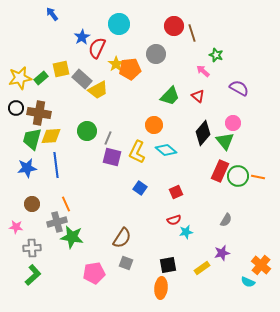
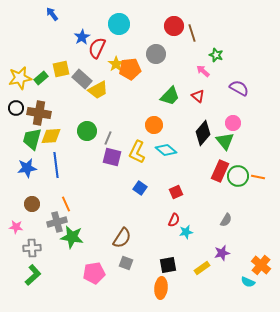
red semicircle at (174, 220): rotated 48 degrees counterclockwise
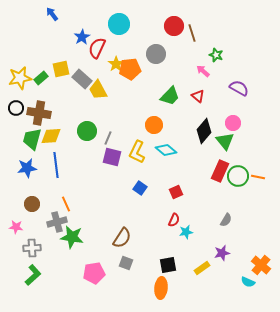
yellow trapezoid at (98, 90): rotated 90 degrees clockwise
black diamond at (203, 133): moved 1 px right, 2 px up
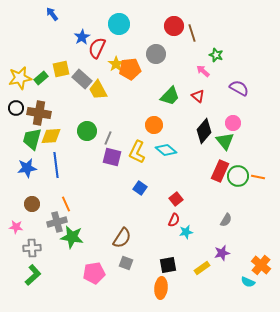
red square at (176, 192): moved 7 px down; rotated 16 degrees counterclockwise
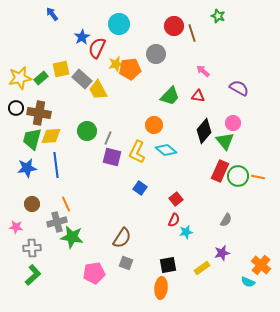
green star at (216, 55): moved 2 px right, 39 px up
yellow star at (116, 64): rotated 21 degrees clockwise
red triangle at (198, 96): rotated 32 degrees counterclockwise
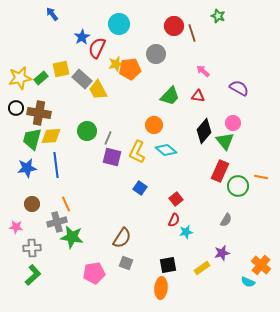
green circle at (238, 176): moved 10 px down
orange line at (258, 177): moved 3 px right
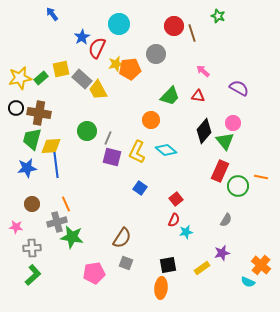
orange circle at (154, 125): moved 3 px left, 5 px up
yellow diamond at (51, 136): moved 10 px down
